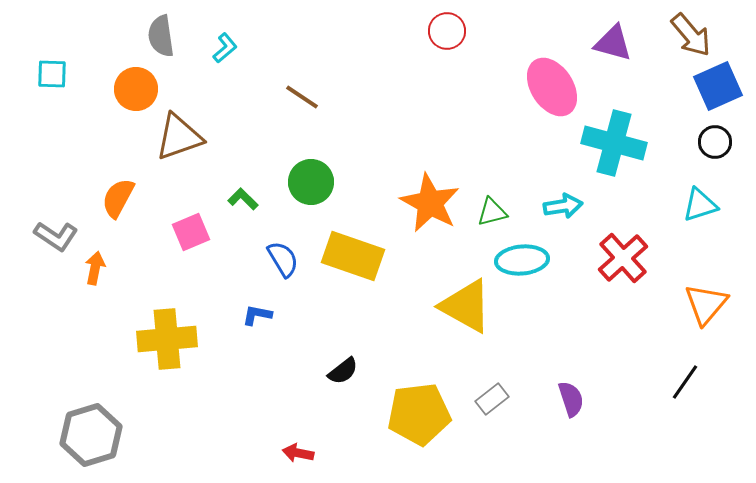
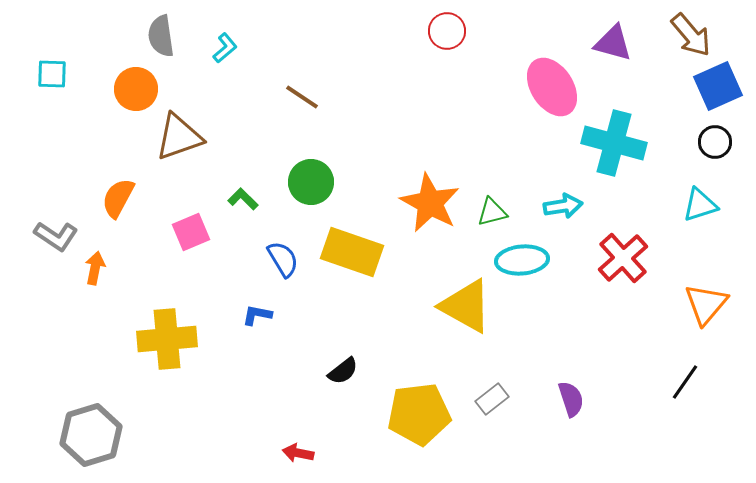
yellow rectangle: moved 1 px left, 4 px up
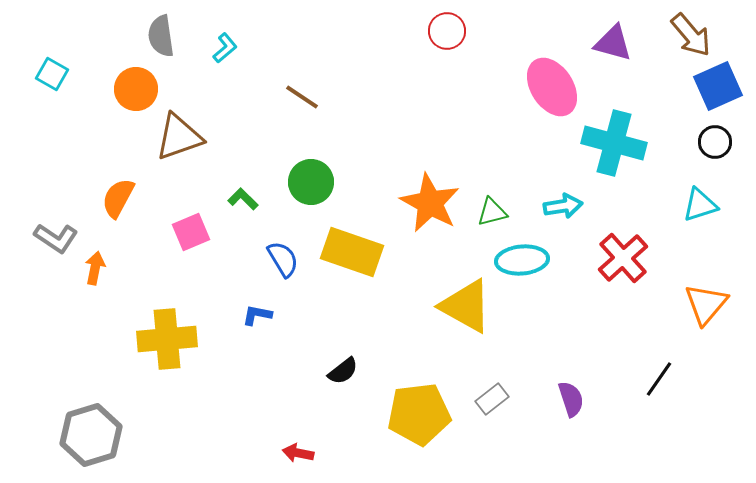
cyan square: rotated 28 degrees clockwise
gray L-shape: moved 2 px down
black line: moved 26 px left, 3 px up
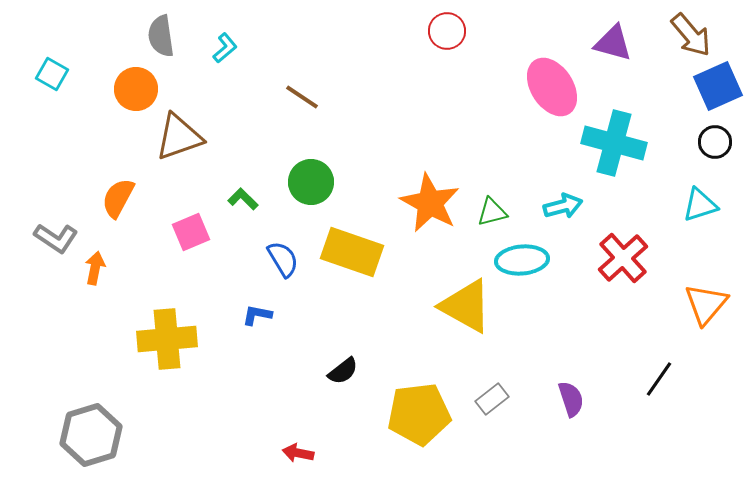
cyan arrow: rotated 6 degrees counterclockwise
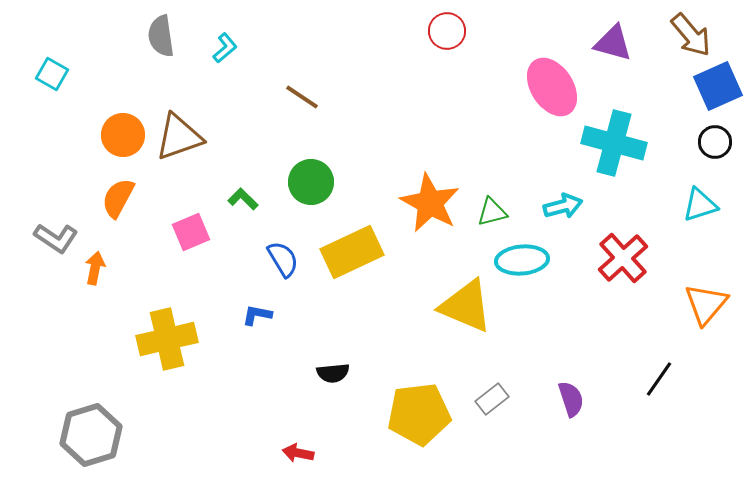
orange circle: moved 13 px left, 46 px down
yellow rectangle: rotated 44 degrees counterclockwise
yellow triangle: rotated 6 degrees counterclockwise
yellow cross: rotated 8 degrees counterclockwise
black semicircle: moved 10 px left, 2 px down; rotated 32 degrees clockwise
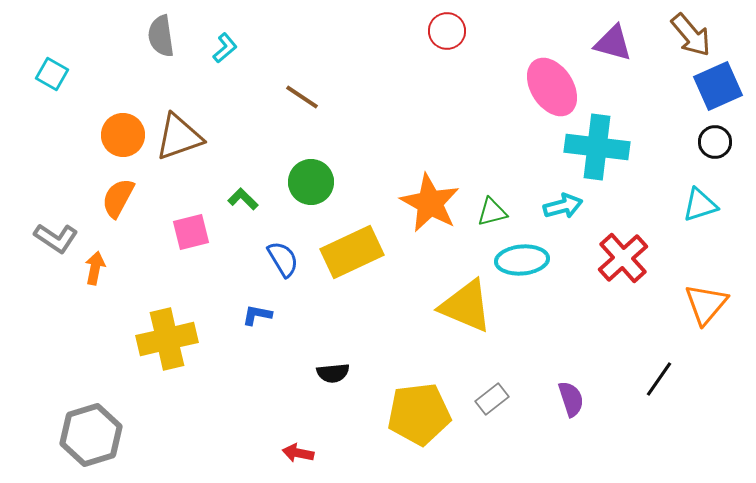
cyan cross: moved 17 px left, 4 px down; rotated 8 degrees counterclockwise
pink square: rotated 9 degrees clockwise
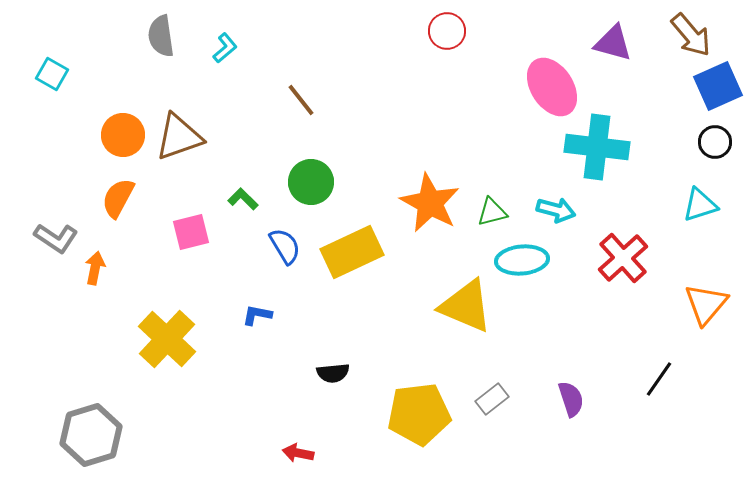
brown line: moved 1 px left, 3 px down; rotated 18 degrees clockwise
cyan arrow: moved 7 px left, 4 px down; rotated 30 degrees clockwise
blue semicircle: moved 2 px right, 13 px up
yellow cross: rotated 34 degrees counterclockwise
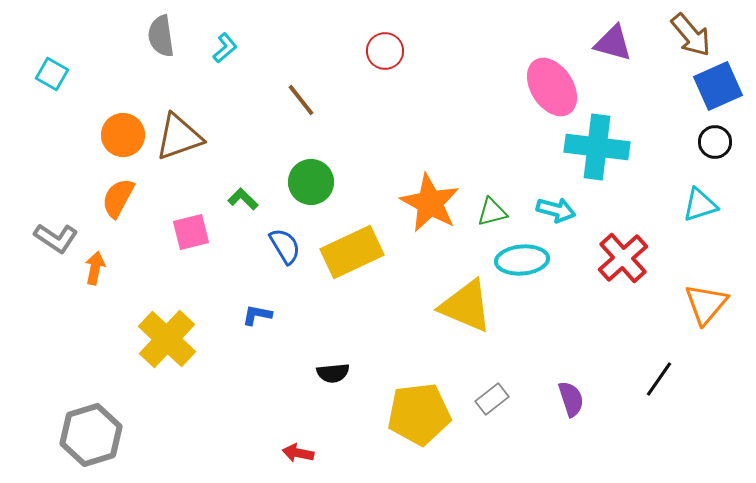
red circle: moved 62 px left, 20 px down
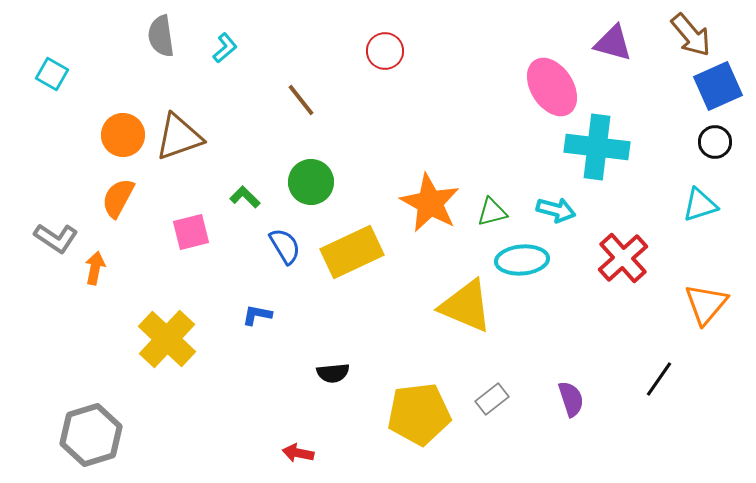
green L-shape: moved 2 px right, 2 px up
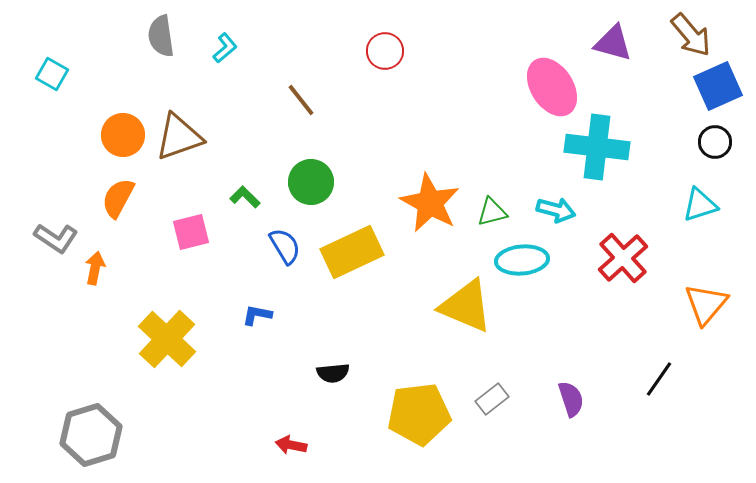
red arrow: moved 7 px left, 8 px up
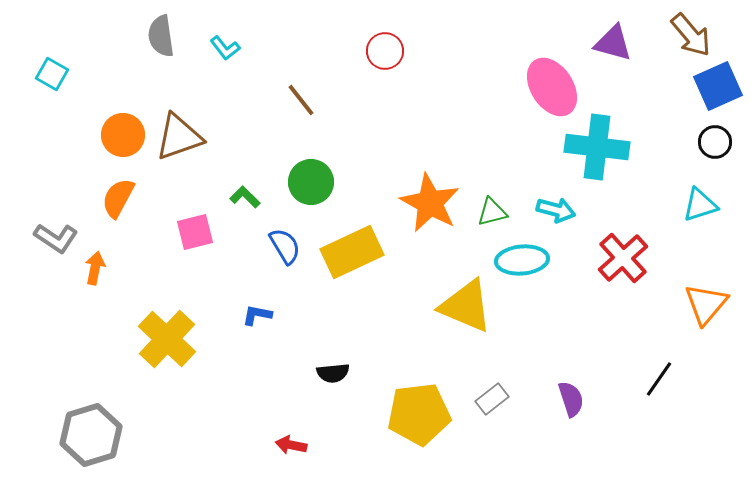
cyan L-shape: rotated 92 degrees clockwise
pink square: moved 4 px right
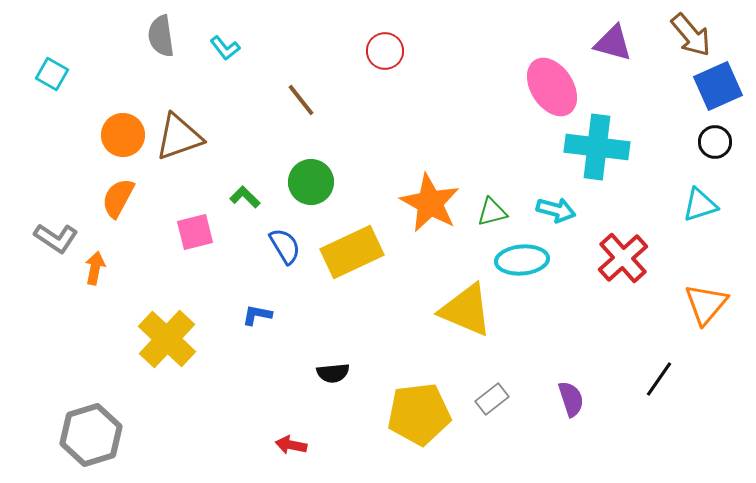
yellow triangle: moved 4 px down
